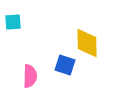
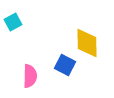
cyan square: rotated 24 degrees counterclockwise
blue square: rotated 10 degrees clockwise
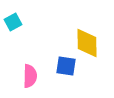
blue square: moved 1 px right, 1 px down; rotated 20 degrees counterclockwise
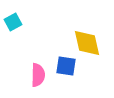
yellow diamond: rotated 12 degrees counterclockwise
pink semicircle: moved 8 px right, 1 px up
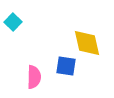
cyan square: rotated 18 degrees counterclockwise
pink semicircle: moved 4 px left, 2 px down
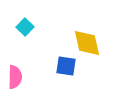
cyan square: moved 12 px right, 5 px down
pink semicircle: moved 19 px left
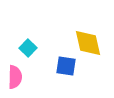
cyan square: moved 3 px right, 21 px down
yellow diamond: moved 1 px right
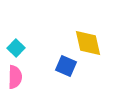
cyan square: moved 12 px left
blue square: rotated 15 degrees clockwise
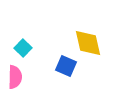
cyan square: moved 7 px right
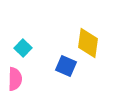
yellow diamond: rotated 20 degrees clockwise
pink semicircle: moved 2 px down
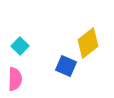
yellow diamond: rotated 44 degrees clockwise
cyan square: moved 3 px left, 2 px up
